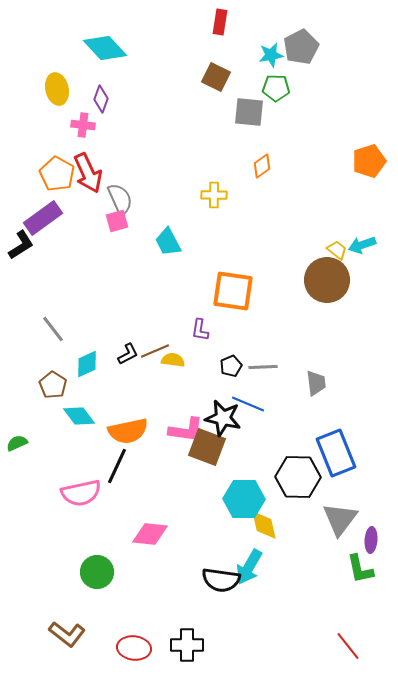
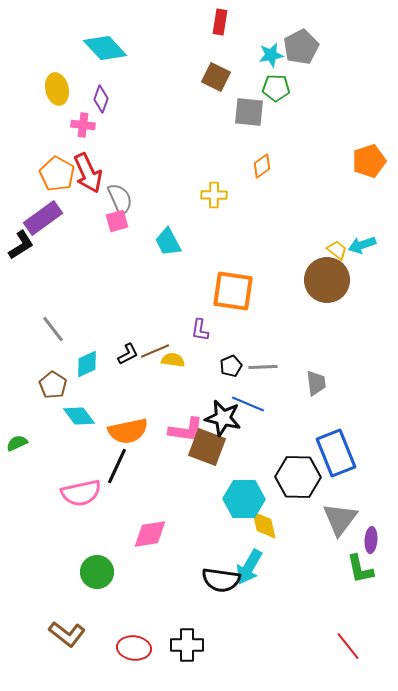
pink diamond at (150, 534): rotated 15 degrees counterclockwise
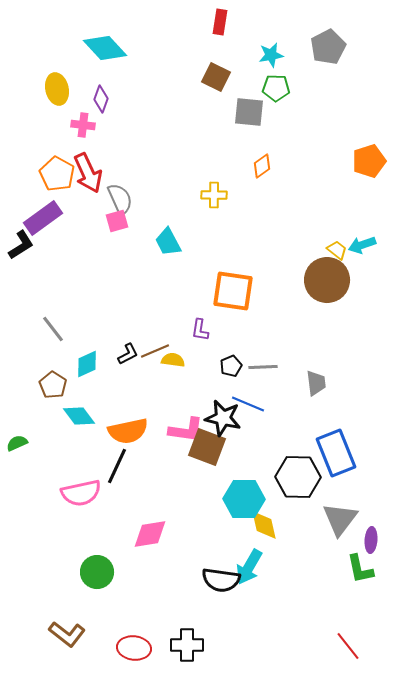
gray pentagon at (301, 47): moved 27 px right
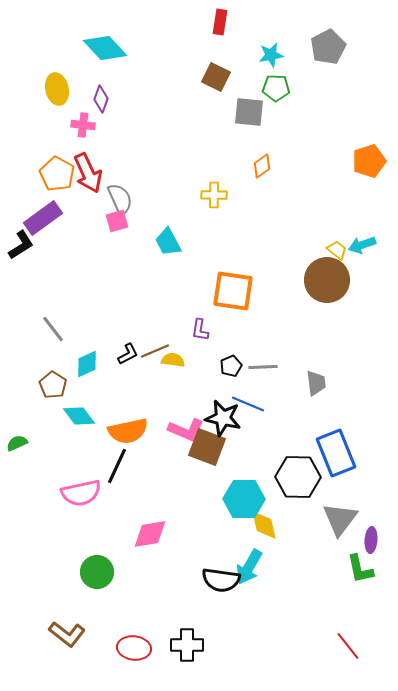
pink L-shape at (186, 430): rotated 15 degrees clockwise
